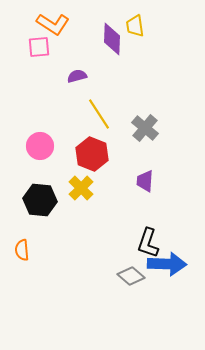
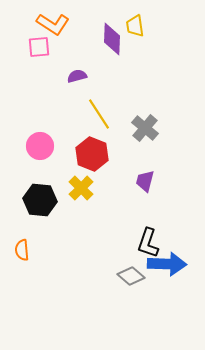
purple trapezoid: rotated 10 degrees clockwise
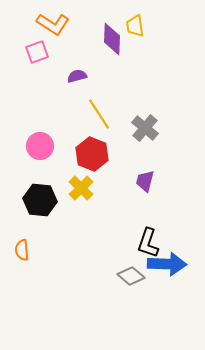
pink square: moved 2 px left, 5 px down; rotated 15 degrees counterclockwise
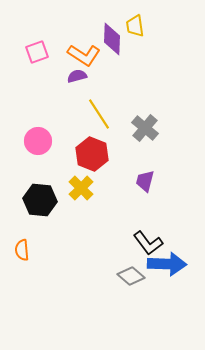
orange L-shape: moved 31 px right, 31 px down
pink circle: moved 2 px left, 5 px up
black L-shape: rotated 56 degrees counterclockwise
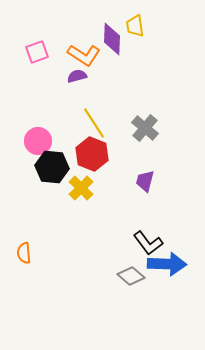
yellow line: moved 5 px left, 9 px down
black hexagon: moved 12 px right, 33 px up
orange semicircle: moved 2 px right, 3 px down
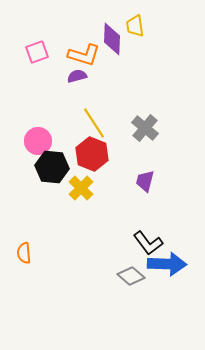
orange L-shape: rotated 16 degrees counterclockwise
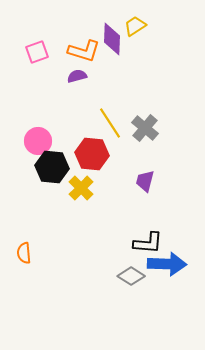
yellow trapezoid: rotated 65 degrees clockwise
orange L-shape: moved 4 px up
yellow line: moved 16 px right
red hexagon: rotated 16 degrees counterclockwise
black L-shape: rotated 48 degrees counterclockwise
gray diamond: rotated 8 degrees counterclockwise
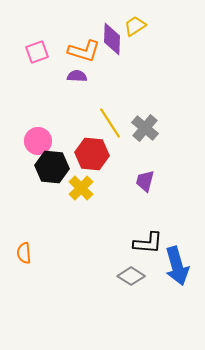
purple semicircle: rotated 18 degrees clockwise
blue arrow: moved 10 px right, 2 px down; rotated 72 degrees clockwise
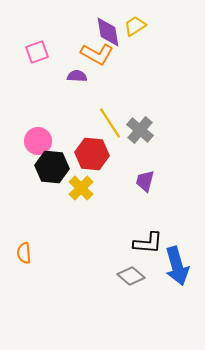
purple diamond: moved 4 px left, 7 px up; rotated 12 degrees counterclockwise
orange L-shape: moved 13 px right, 3 px down; rotated 12 degrees clockwise
gray cross: moved 5 px left, 2 px down
gray diamond: rotated 8 degrees clockwise
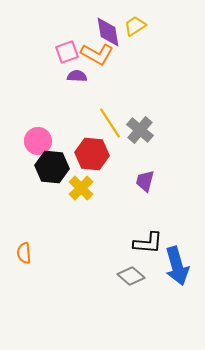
pink square: moved 30 px right
